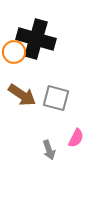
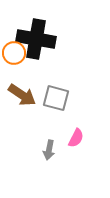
black cross: rotated 6 degrees counterclockwise
orange circle: moved 1 px down
gray arrow: rotated 30 degrees clockwise
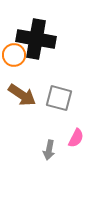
orange circle: moved 2 px down
gray square: moved 3 px right
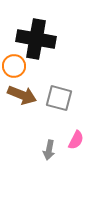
orange circle: moved 11 px down
brown arrow: rotated 12 degrees counterclockwise
pink semicircle: moved 2 px down
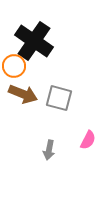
black cross: moved 2 px left, 2 px down; rotated 24 degrees clockwise
brown arrow: moved 1 px right, 1 px up
pink semicircle: moved 12 px right
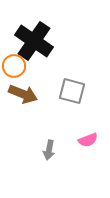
gray square: moved 13 px right, 7 px up
pink semicircle: rotated 42 degrees clockwise
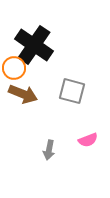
black cross: moved 4 px down
orange circle: moved 2 px down
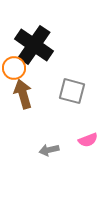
brown arrow: rotated 128 degrees counterclockwise
gray arrow: rotated 66 degrees clockwise
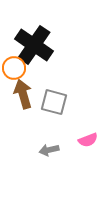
gray square: moved 18 px left, 11 px down
